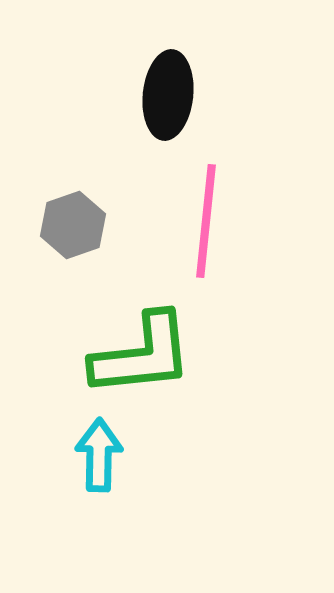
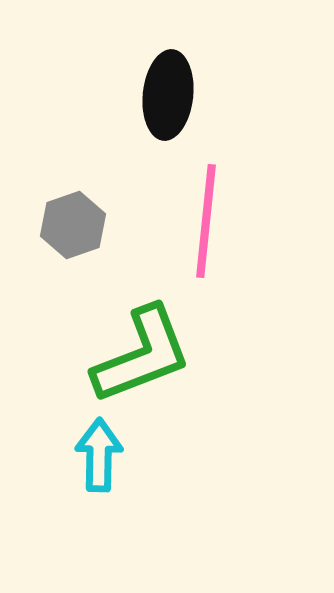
green L-shape: rotated 15 degrees counterclockwise
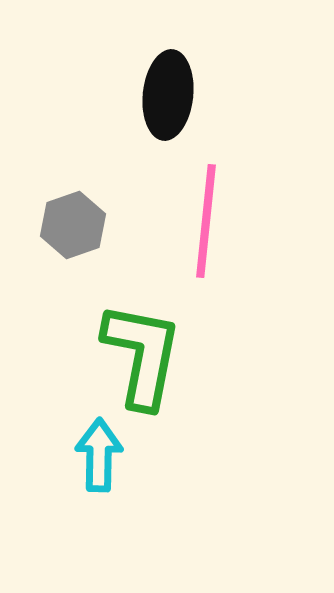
green L-shape: rotated 58 degrees counterclockwise
